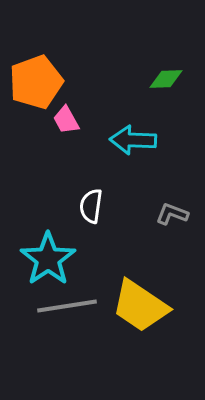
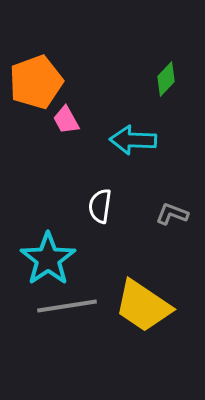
green diamond: rotated 44 degrees counterclockwise
white semicircle: moved 9 px right
yellow trapezoid: moved 3 px right
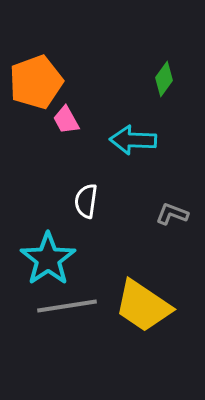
green diamond: moved 2 px left; rotated 8 degrees counterclockwise
white semicircle: moved 14 px left, 5 px up
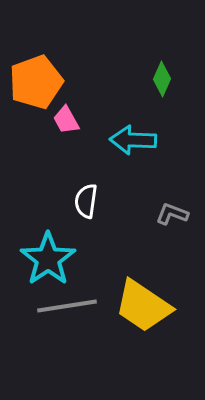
green diamond: moved 2 px left; rotated 12 degrees counterclockwise
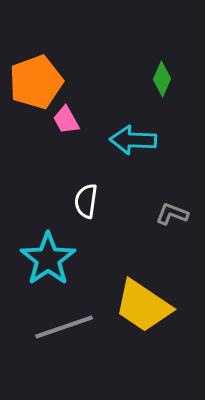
gray line: moved 3 px left, 21 px down; rotated 10 degrees counterclockwise
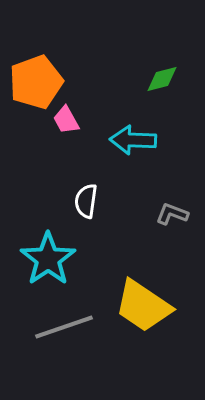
green diamond: rotated 52 degrees clockwise
